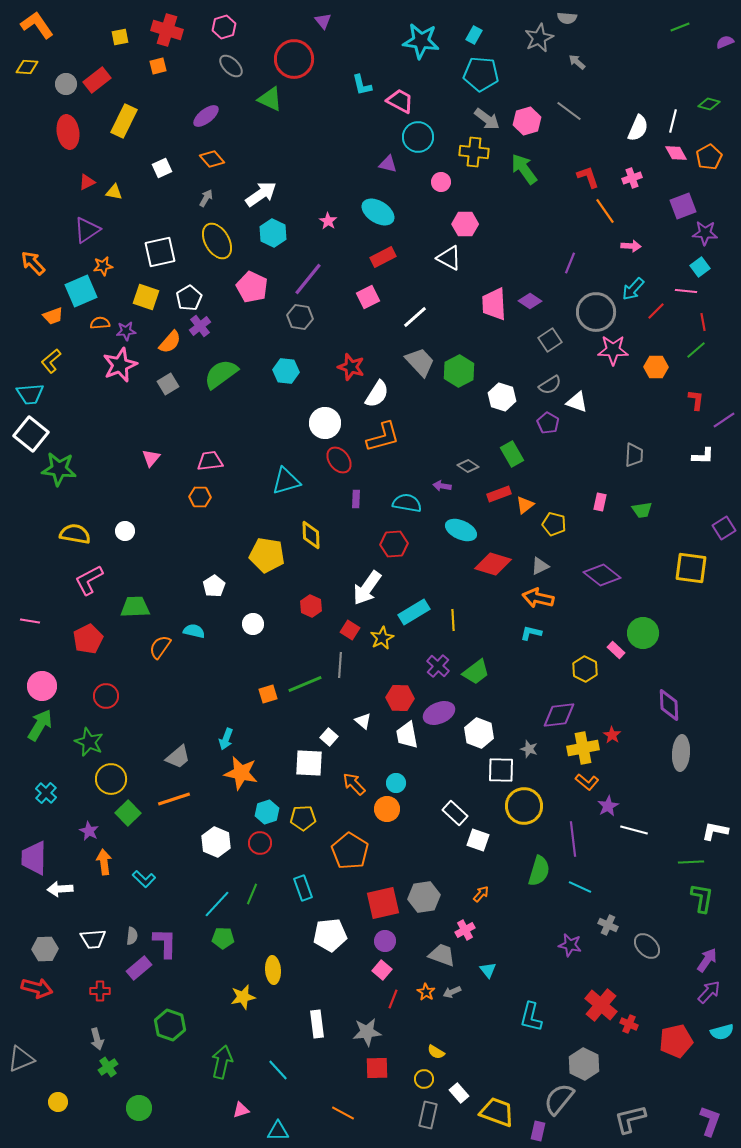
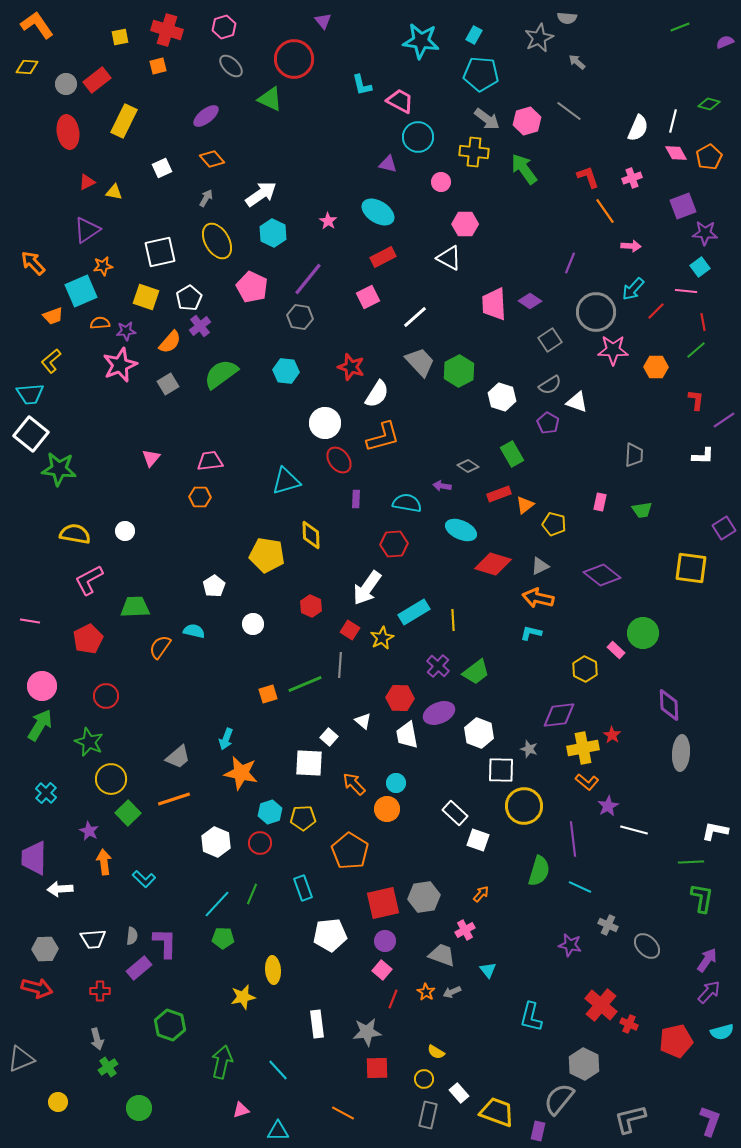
cyan hexagon at (267, 812): moved 3 px right
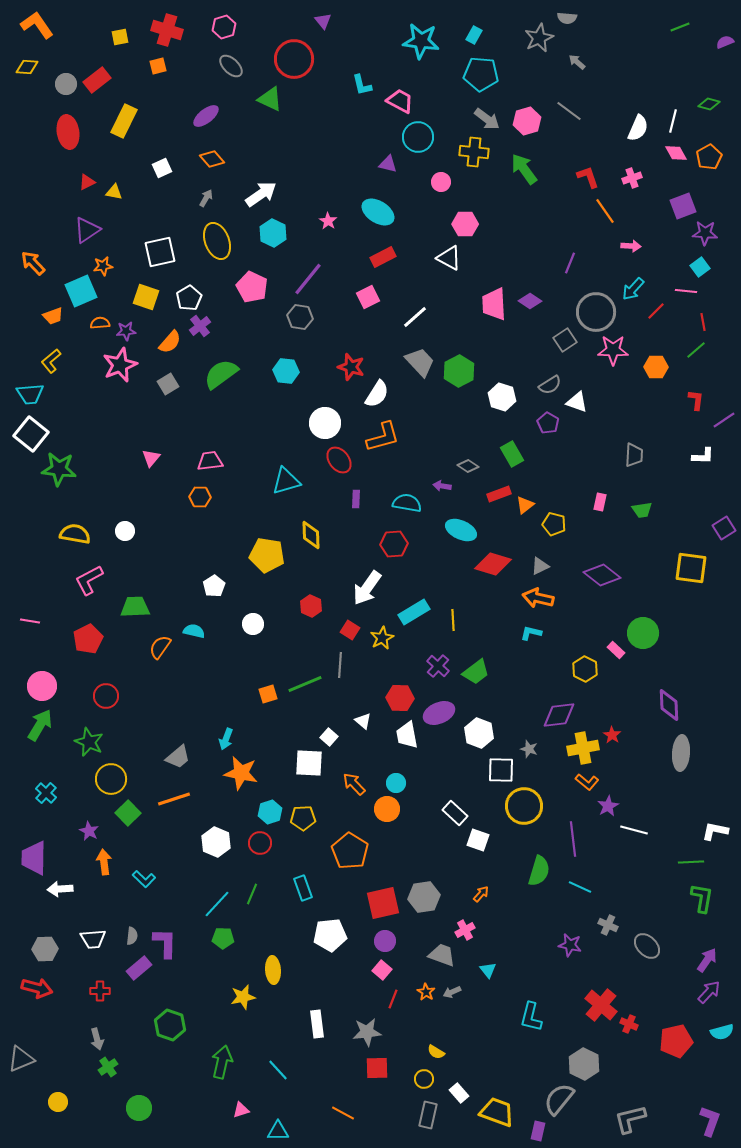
yellow ellipse at (217, 241): rotated 9 degrees clockwise
gray square at (550, 340): moved 15 px right
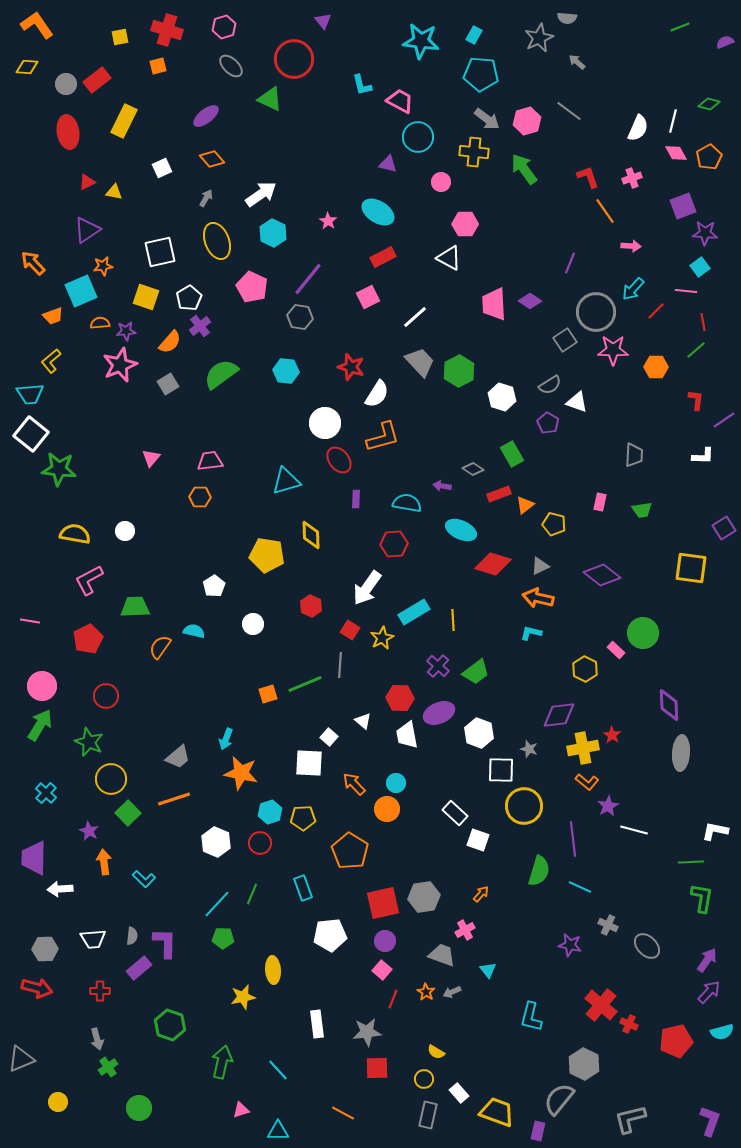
gray diamond at (468, 466): moved 5 px right, 3 px down
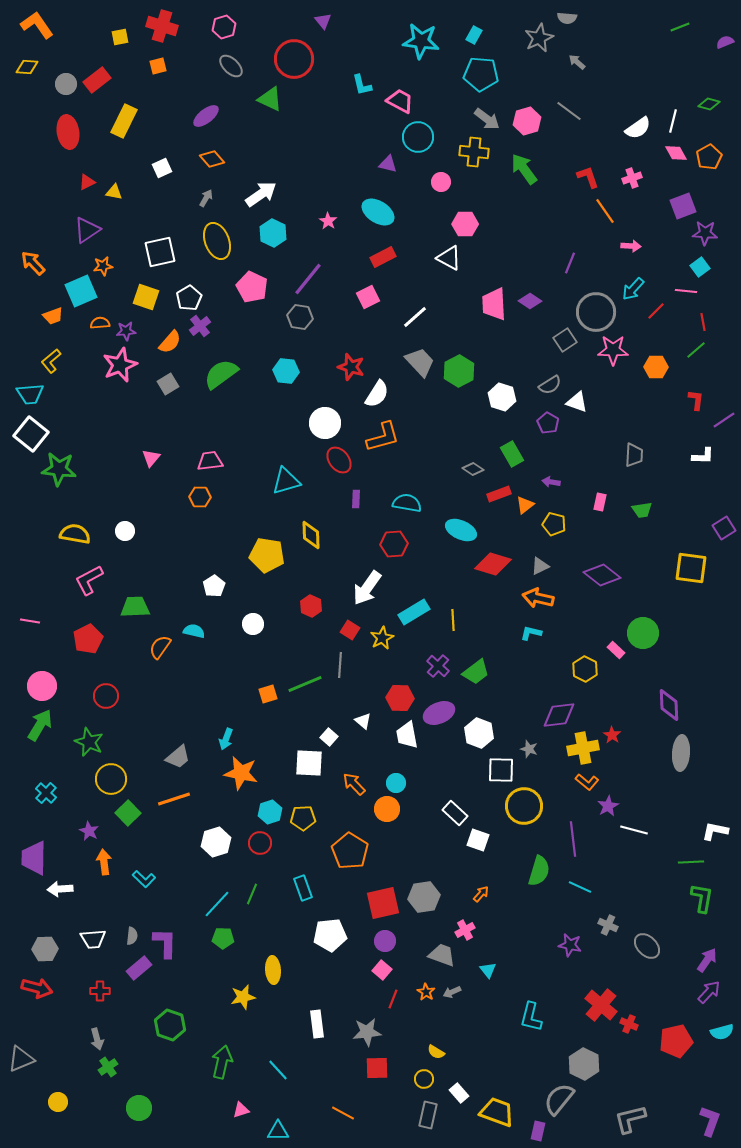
red cross at (167, 30): moved 5 px left, 4 px up
white semicircle at (638, 128): rotated 32 degrees clockwise
purple arrow at (442, 486): moved 109 px right, 4 px up
white hexagon at (216, 842): rotated 20 degrees clockwise
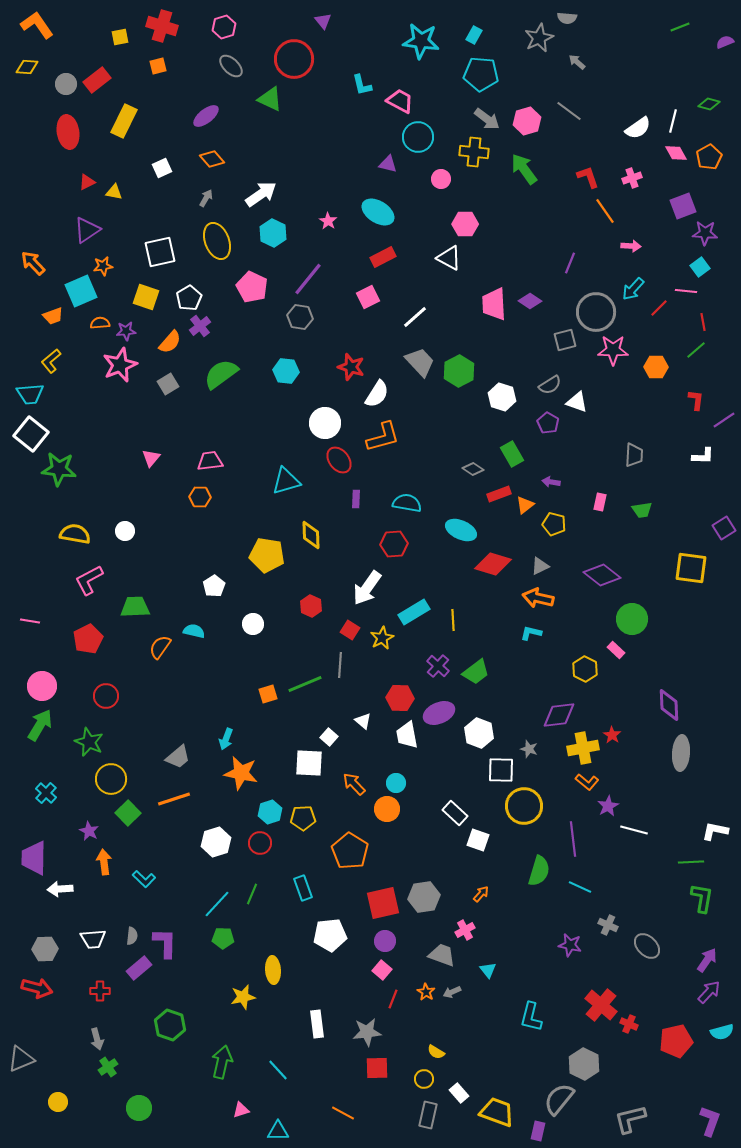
pink circle at (441, 182): moved 3 px up
red line at (656, 311): moved 3 px right, 3 px up
gray square at (565, 340): rotated 20 degrees clockwise
green circle at (643, 633): moved 11 px left, 14 px up
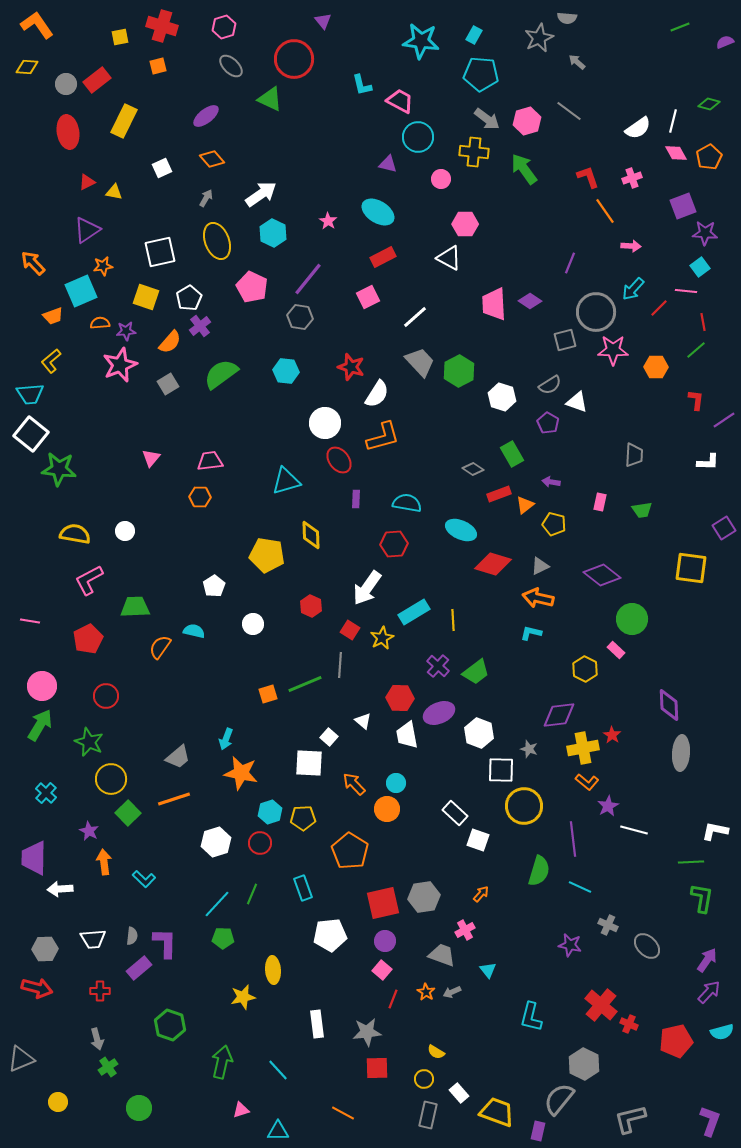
white L-shape at (703, 456): moved 5 px right, 6 px down
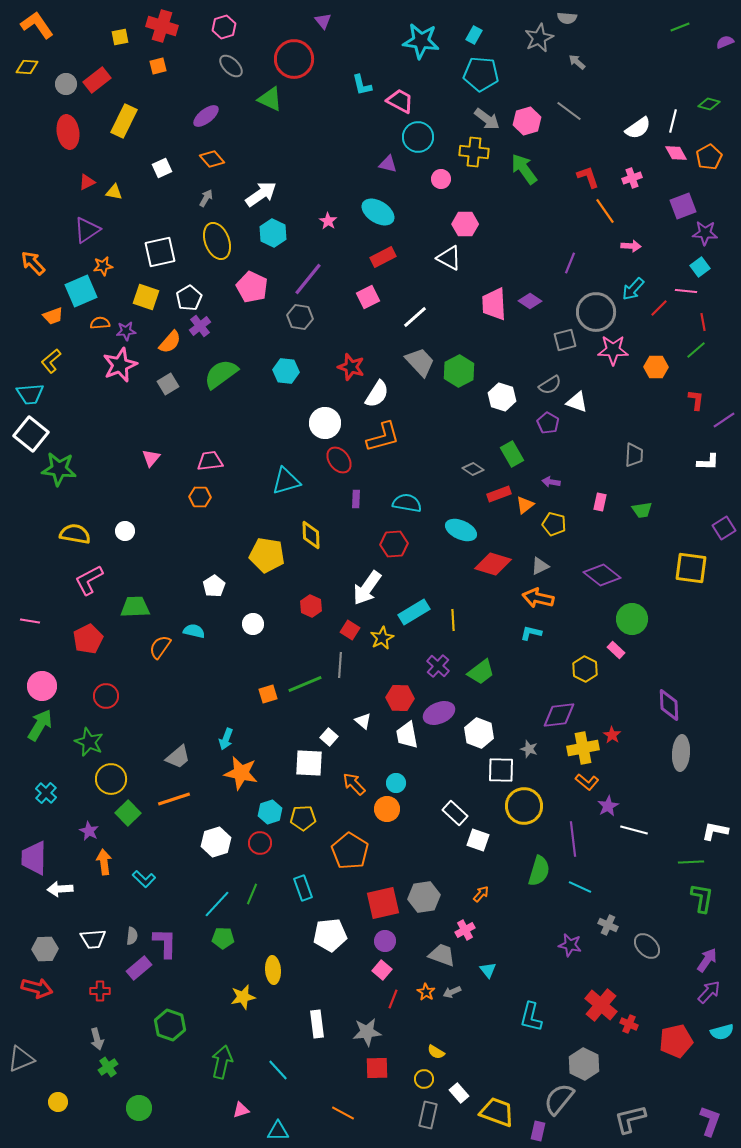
green trapezoid at (476, 672): moved 5 px right
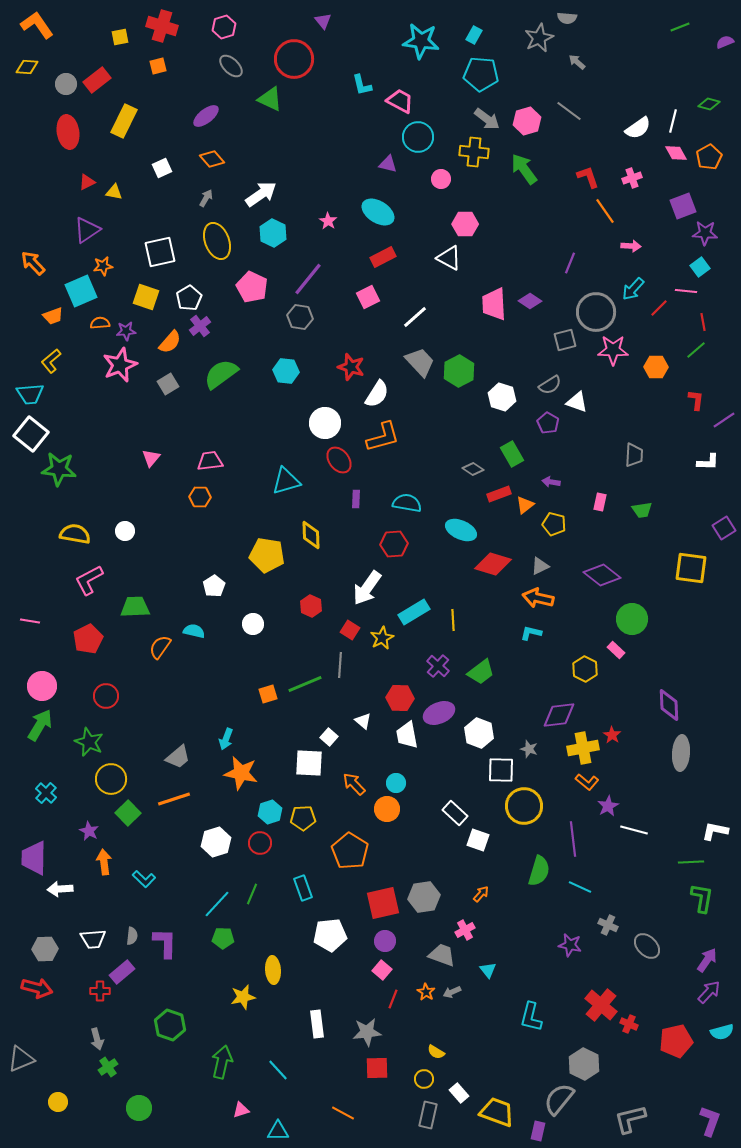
purple rectangle at (139, 968): moved 17 px left, 4 px down
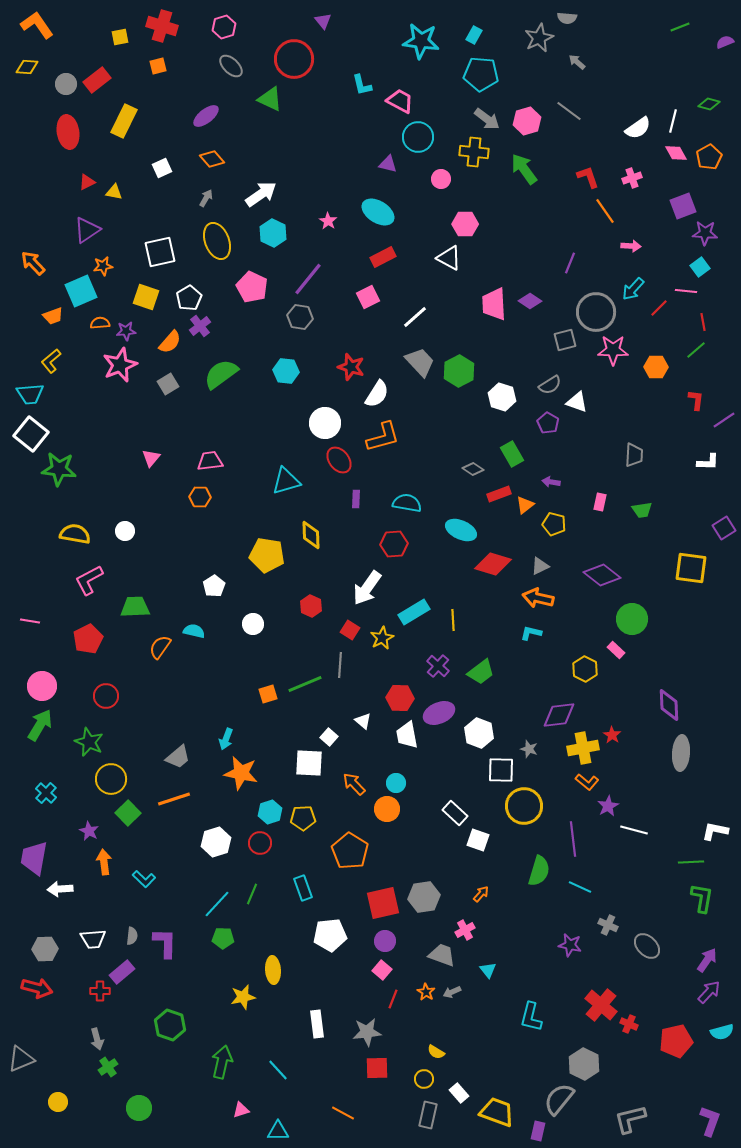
purple trapezoid at (34, 858): rotated 9 degrees clockwise
